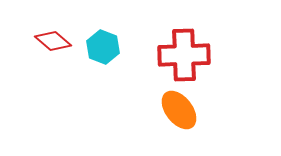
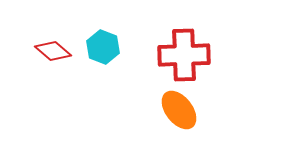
red diamond: moved 10 px down
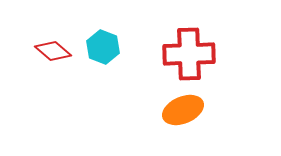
red cross: moved 5 px right, 1 px up
orange ellipse: moved 4 px right; rotated 75 degrees counterclockwise
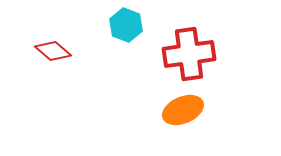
cyan hexagon: moved 23 px right, 22 px up
red cross: rotated 6 degrees counterclockwise
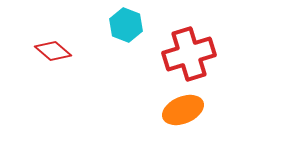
red cross: rotated 9 degrees counterclockwise
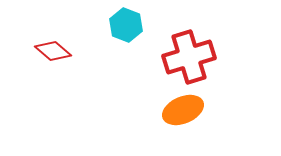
red cross: moved 3 px down
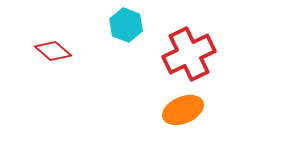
red cross: moved 3 px up; rotated 9 degrees counterclockwise
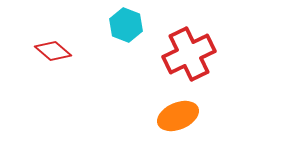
orange ellipse: moved 5 px left, 6 px down
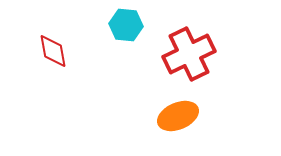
cyan hexagon: rotated 16 degrees counterclockwise
red diamond: rotated 39 degrees clockwise
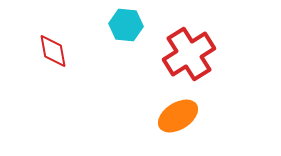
red cross: rotated 6 degrees counterclockwise
orange ellipse: rotated 9 degrees counterclockwise
